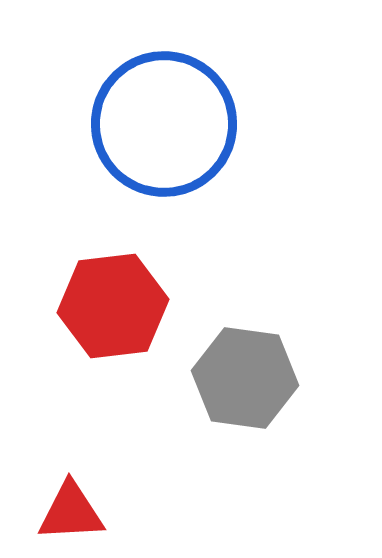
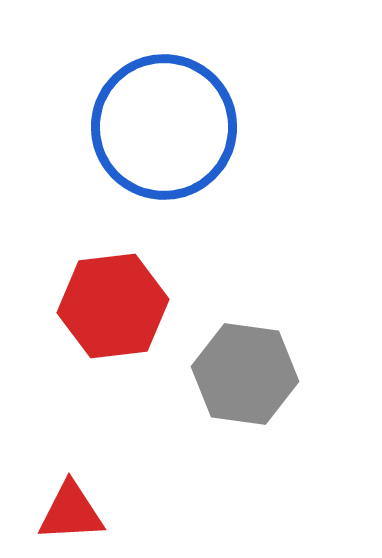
blue circle: moved 3 px down
gray hexagon: moved 4 px up
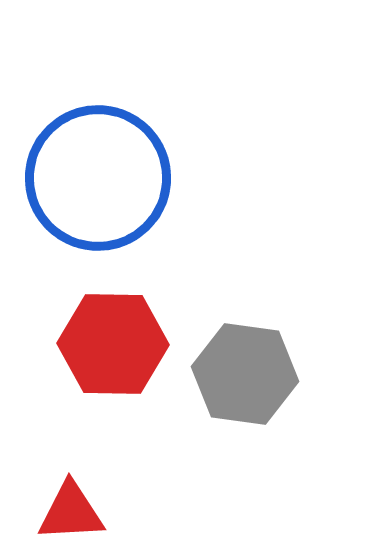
blue circle: moved 66 px left, 51 px down
red hexagon: moved 38 px down; rotated 8 degrees clockwise
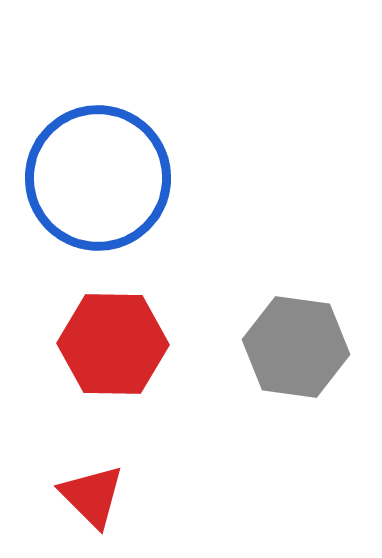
gray hexagon: moved 51 px right, 27 px up
red triangle: moved 21 px right, 16 px up; rotated 48 degrees clockwise
